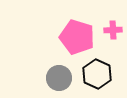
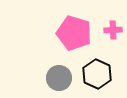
pink pentagon: moved 3 px left, 4 px up
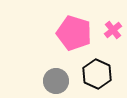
pink cross: rotated 36 degrees counterclockwise
gray circle: moved 3 px left, 3 px down
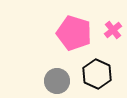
gray circle: moved 1 px right
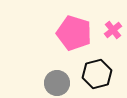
black hexagon: rotated 20 degrees clockwise
gray circle: moved 2 px down
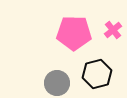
pink pentagon: rotated 16 degrees counterclockwise
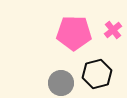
gray circle: moved 4 px right
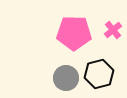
black hexagon: moved 2 px right
gray circle: moved 5 px right, 5 px up
